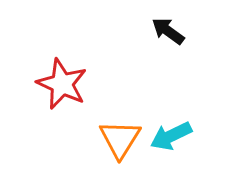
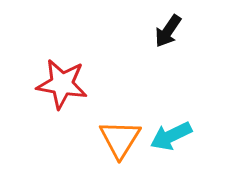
black arrow: rotated 92 degrees counterclockwise
red star: rotated 15 degrees counterclockwise
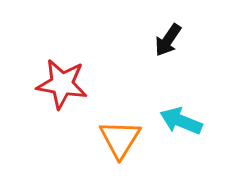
black arrow: moved 9 px down
cyan arrow: moved 10 px right, 15 px up; rotated 48 degrees clockwise
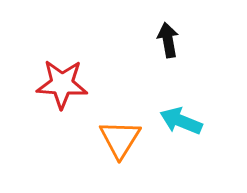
black arrow: rotated 136 degrees clockwise
red star: rotated 6 degrees counterclockwise
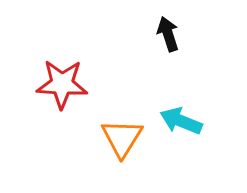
black arrow: moved 6 px up; rotated 8 degrees counterclockwise
orange triangle: moved 2 px right, 1 px up
